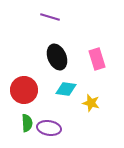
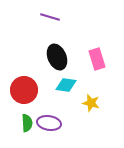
cyan diamond: moved 4 px up
purple ellipse: moved 5 px up
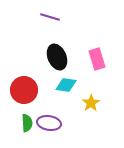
yellow star: rotated 24 degrees clockwise
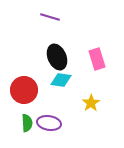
cyan diamond: moved 5 px left, 5 px up
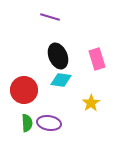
black ellipse: moved 1 px right, 1 px up
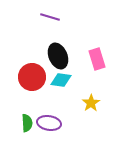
red circle: moved 8 px right, 13 px up
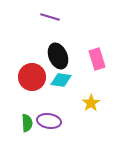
purple ellipse: moved 2 px up
